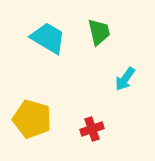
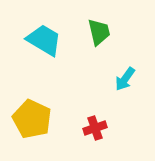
cyan trapezoid: moved 4 px left, 2 px down
yellow pentagon: rotated 9 degrees clockwise
red cross: moved 3 px right, 1 px up
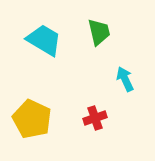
cyan arrow: rotated 120 degrees clockwise
red cross: moved 10 px up
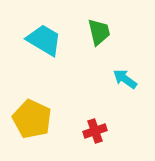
cyan arrow: rotated 30 degrees counterclockwise
red cross: moved 13 px down
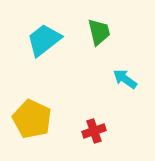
cyan trapezoid: rotated 69 degrees counterclockwise
red cross: moved 1 px left
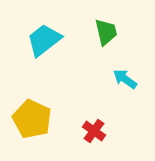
green trapezoid: moved 7 px right
red cross: rotated 35 degrees counterclockwise
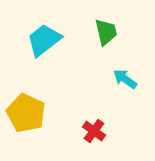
yellow pentagon: moved 6 px left, 6 px up
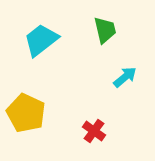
green trapezoid: moved 1 px left, 2 px up
cyan trapezoid: moved 3 px left
cyan arrow: moved 2 px up; rotated 105 degrees clockwise
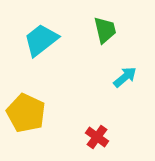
red cross: moved 3 px right, 6 px down
